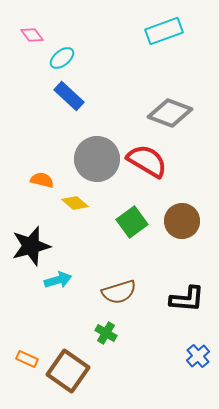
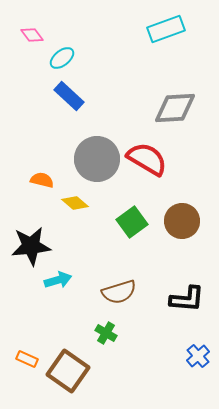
cyan rectangle: moved 2 px right, 2 px up
gray diamond: moved 5 px right, 5 px up; rotated 24 degrees counterclockwise
red semicircle: moved 2 px up
black star: rotated 9 degrees clockwise
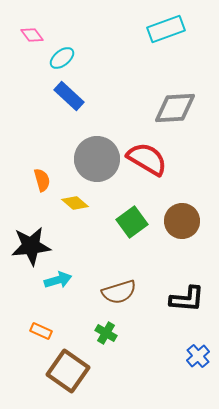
orange semicircle: rotated 60 degrees clockwise
orange rectangle: moved 14 px right, 28 px up
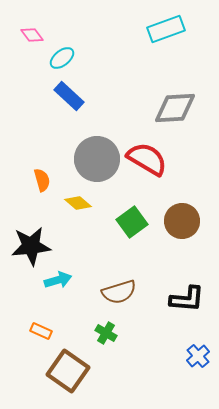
yellow diamond: moved 3 px right
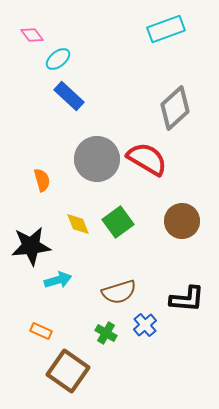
cyan ellipse: moved 4 px left, 1 px down
gray diamond: rotated 39 degrees counterclockwise
yellow diamond: moved 21 px down; rotated 28 degrees clockwise
green square: moved 14 px left
blue cross: moved 53 px left, 31 px up
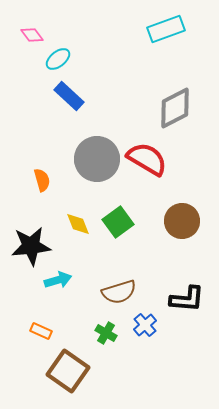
gray diamond: rotated 15 degrees clockwise
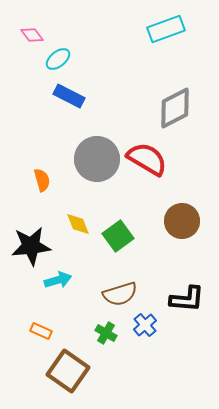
blue rectangle: rotated 16 degrees counterclockwise
green square: moved 14 px down
brown semicircle: moved 1 px right, 2 px down
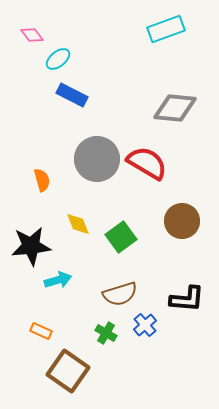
blue rectangle: moved 3 px right, 1 px up
gray diamond: rotated 33 degrees clockwise
red semicircle: moved 4 px down
green square: moved 3 px right, 1 px down
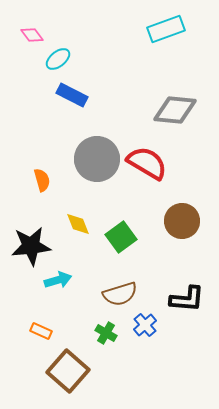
gray diamond: moved 2 px down
brown square: rotated 6 degrees clockwise
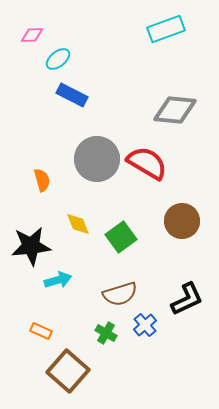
pink diamond: rotated 55 degrees counterclockwise
black L-shape: rotated 30 degrees counterclockwise
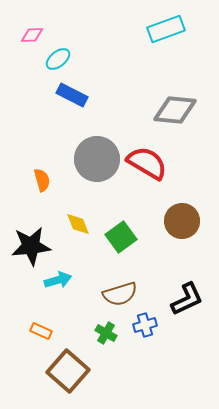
blue cross: rotated 25 degrees clockwise
